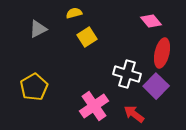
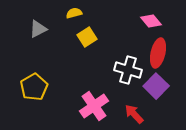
red ellipse: moved 4 px left
white cross: moved 1 px right, 4 px up
red arrow: rotated 10 degrees clockwise
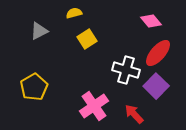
gray triangle: moved 1 px right, 2 px down
yellow square: moved 2 px down
red ellipse: rotated 28 degrees clockwise
white cross: moved 2 px left
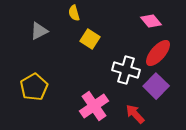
yellow semicircle: rotated 91 degrees counterclockwise
yellow square: moved 3 px right; rotated 24 degrees counterclockwise
red arrow: moved 1 px right
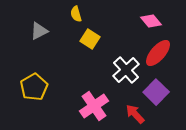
yellow semicircle: moved 2 px right, 1 px down
white cross: rotated 32 degrees clockwise
purple square: moved 6 px down
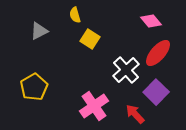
yellow semicircle: moved 1 px left, 1 px down
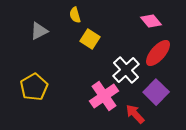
pink cross: moved 10 px right, 10 px up
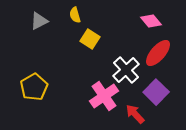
gray triangle: moved 10 px up
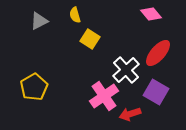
pink diamond: moved 7 px up
purple square: rotated 15 degrees counterclockwise
red arrow: moved 5 px left; rotated 65 degrees counterclockwise
